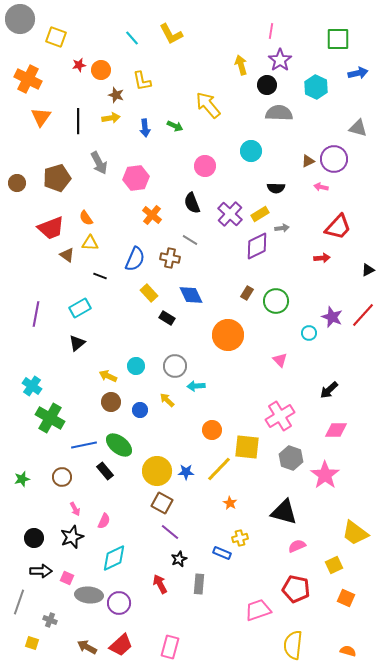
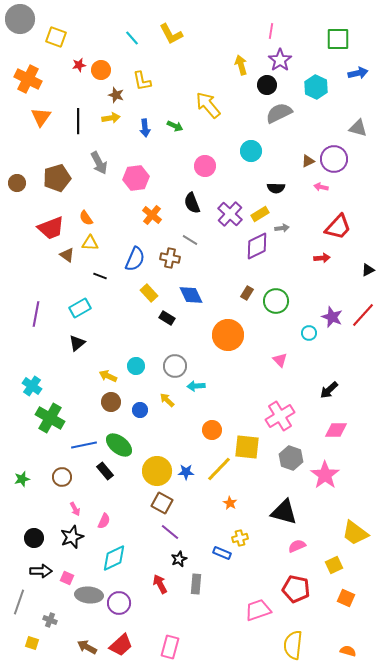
gray semicircle at (279, 113): rotated 28 degrees counterclockwise
gray rectangle at (199, 584): moved 3 px left
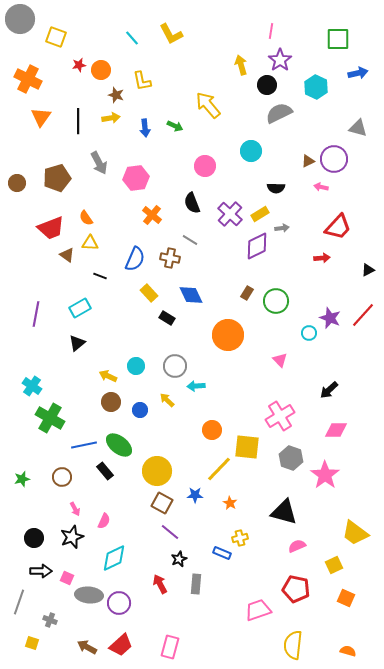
purple star at (332, 317): moved 2 px left, 1 px down
blue star at (186, 472): moved 9 px right, 23 px down
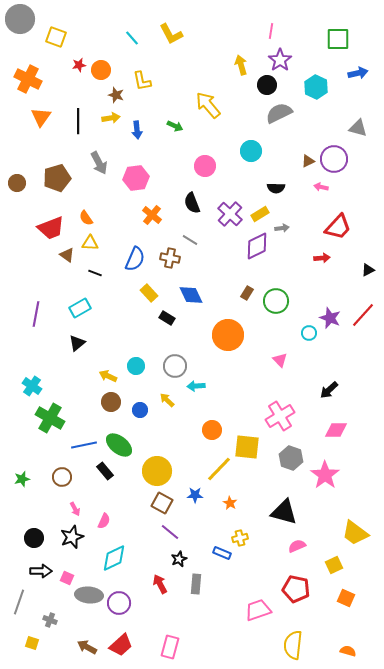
blue arrow at (145, 128): moved 8 px left, 2 px down
black line at (100, 276): moved 5 px left, 3 px up
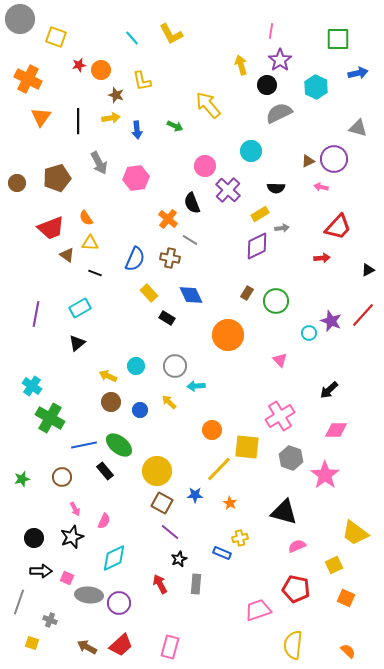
purple cross at (230, 214): moved 2 px left, 24 px up
orange cross at (152, 215): moved 16 px right, 4 px down
purple star at (330, 318): moved 1 px right, 3 px down
yellow arrow at (167, 400): moved 2 px right, 2 px down
orange semicircle at (348, 651): rotated 28 degrees clockwise
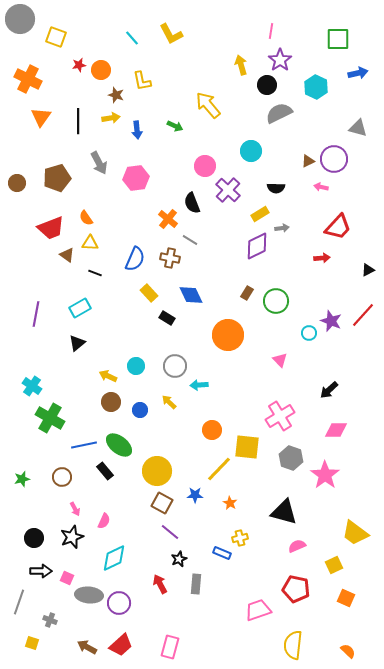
cyan arrow at (196, 386): moved 3 px right, 1 px up
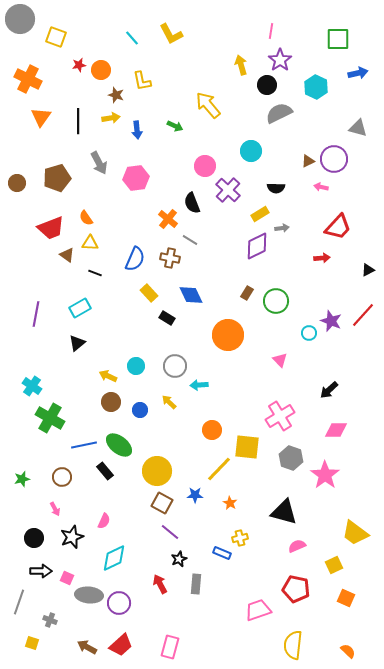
pink arrow at (75, 509): moved 20 px left
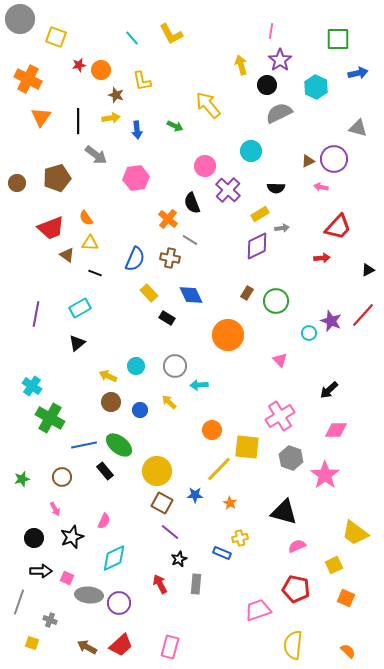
gray arrow at (99, 163): moved 3 px left, 8 px up; rotated 25 degrees counterclockwise
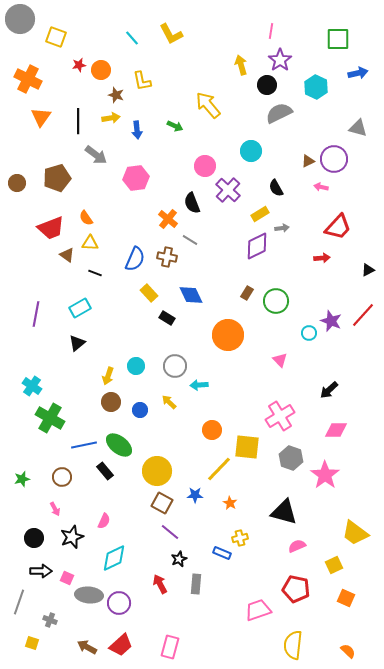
black semicircle at (276, 188): rotated 60 degrees clockwise
brown cross at (170, 258): moved 3 px left, 1 px up
yellow arrow at (108, 376): rotated 96 degrees counterclockwise
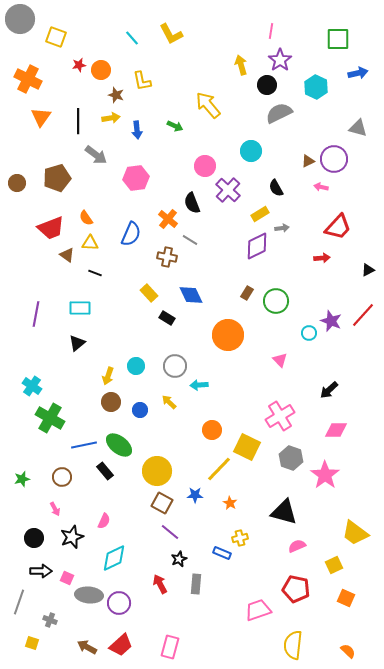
blue semicircle at (135, 259): moved 4 px left, 25 px up
cyan rectangle at (80, 308): rotated 30 degrees clockwise
yellow square at (247, 447): rotated 20 degrees clockwise
